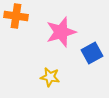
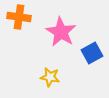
orange cross: moved 3 px right, 1 px down
pink star: rotated 24 degrees counterclockwise
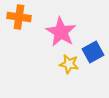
blue square: moved 1 px right, 1 px up
yellow star: moved 19 px right, 13 px up
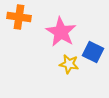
blue square: rotated 35 degrees counterclockwise
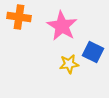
pink star: moved 1 px right, 6 px up
yellow star: rotated 18 degrees counterclockwise
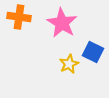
pink star: moved 3 px up
yellow star: rotated 18 degrees counterclockwise
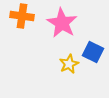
orange cross: moved 3 px right, 1 px up
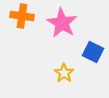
yellow star: moved 5 px left, 9 px down; rotated 12 degrees counterclockwise
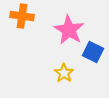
pink star: moved 7 px right, 7 px down
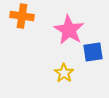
blue square: rotated 35 degrees counterclockwise
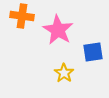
pink star: moved 11 px left
